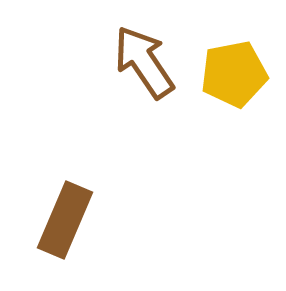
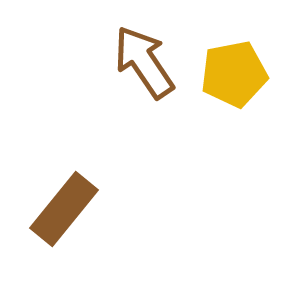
brown rectangle: moved 1 px left, 11 px up; rotated 16 degrees clockwise
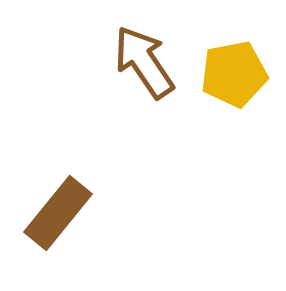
brown rectangle: moved 6 px left, 4 px down
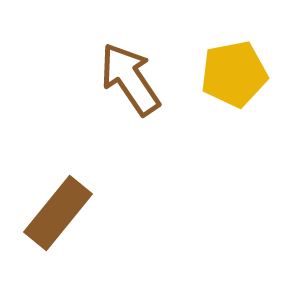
brown arrow: moved 14 px left, 17 px down
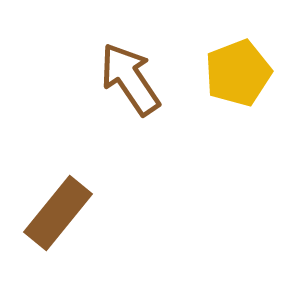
yellow pentagon: moved 4 px right, 1 px up; rotated 10 degrees counterclockwise
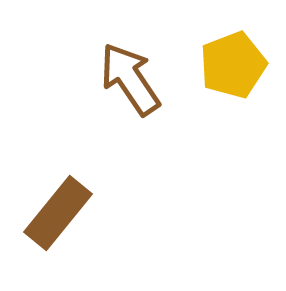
yellow pentagon: moved 5 px left, 8 px up
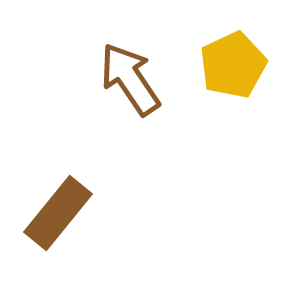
yellow pentagon: rotated 4 degrees counterclockwise
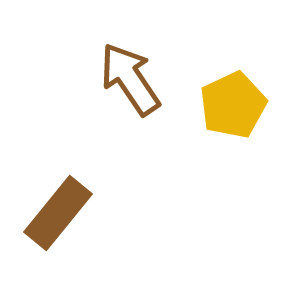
yellow pentagon: moved 40 px down
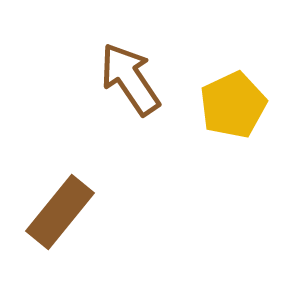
brown rectangle: moved 2 px right, 1 px up
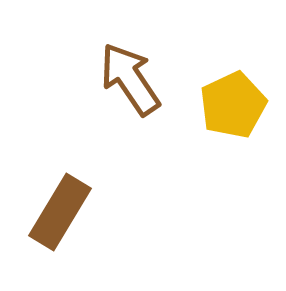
brown rectangle: rotated 8 degrees counterclockwise
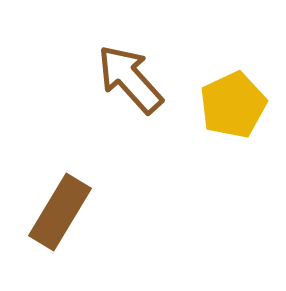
brown arrow: rotated 8 degrees counterclockwise
